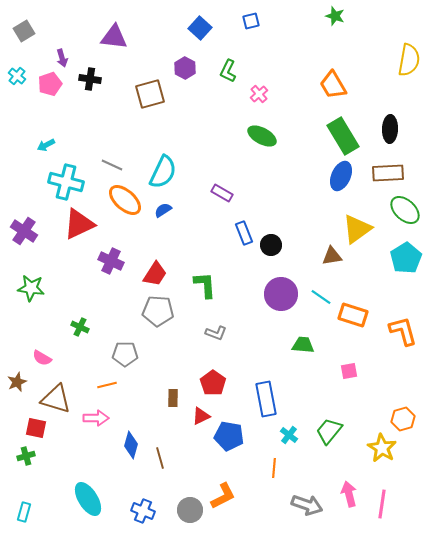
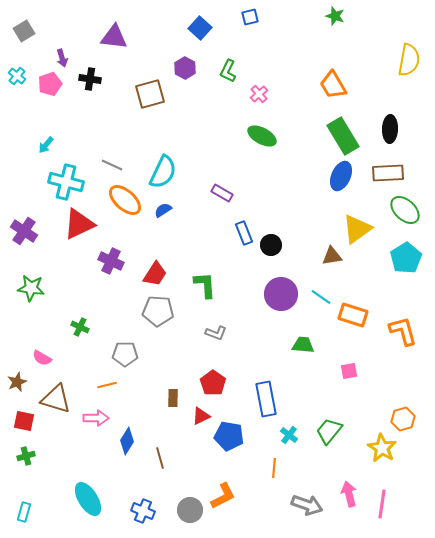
blue square at (251, 21): moved 1 px left, 4 px up
cyan arrow at (46, 145): rotated 24 degrees counterclockwise
red square at (36, 428): moved 12 px left, 7 px up
blue diamond at (131, 445): moved 4 px left, 4 px up; rotated 16 degrees clockwise
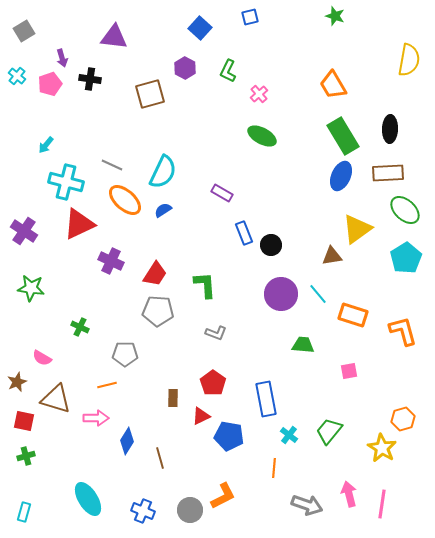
cyan line at (321, 297): moved 3 px left, 3 px up; rotated 15 degrees clockwise
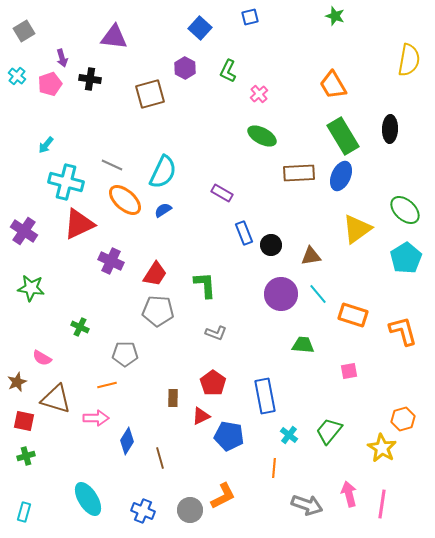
brown rectangle at (388, 173): moved 89 px left
brown triangle at (332, 256): moved 21 px left
blue rectangle at (266, 399): moved 1 px left, 3 px up
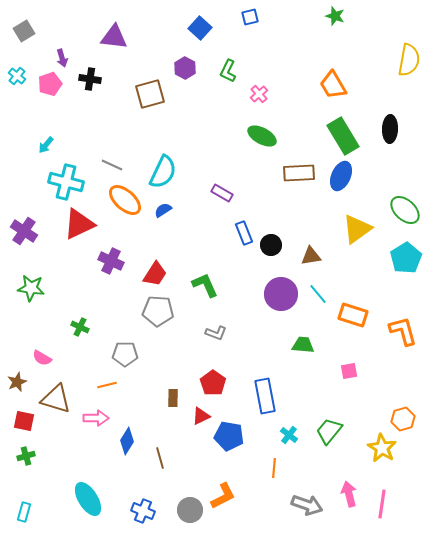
green L-shape at (205, 285): rotated 20 degrees counterclockwise
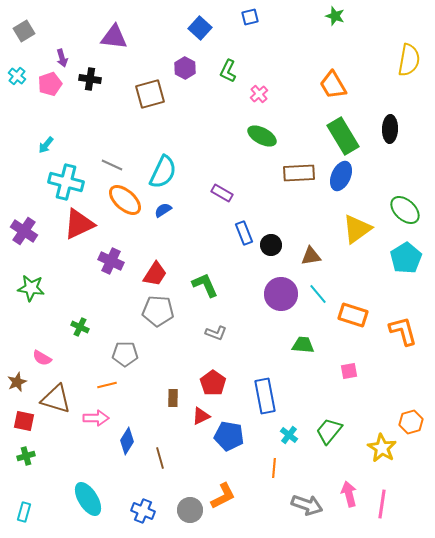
orange hexagon at (403, 419): moved 8 px right, 3 px down
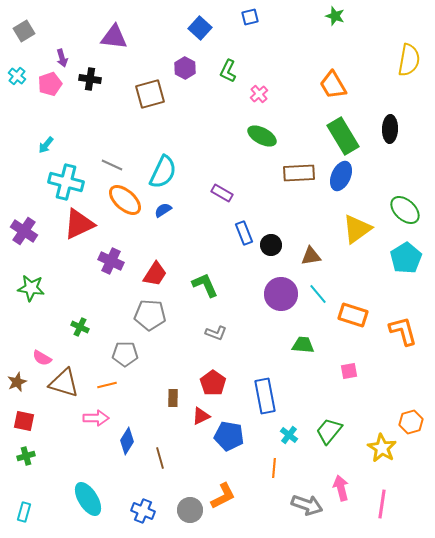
gray pentagon at (158, 311): moved 8 px left, 4 px down
brown triangle at (56, 399): moved 8 px right, 16 px up
pink arrow at (349, 494): moved 8 px left, 6 px up
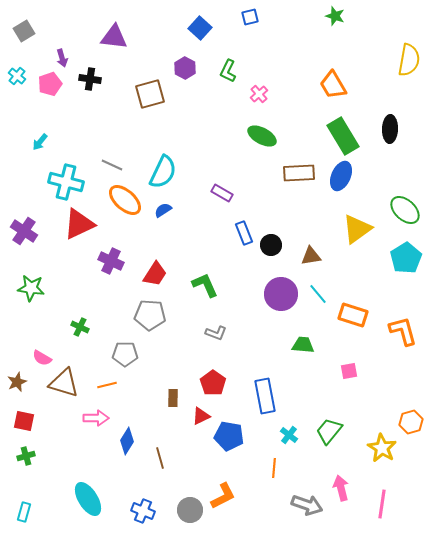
cyan arrow at (46, 145): moved 6 px left, 3 px up
